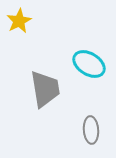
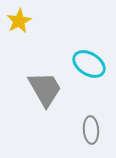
gray trapezoid: rotated 21 degrees counterclockwise
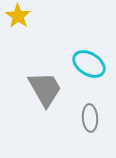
yellow star: moved 1 px left, 5 px up; rotated 10 degrees counterclockwise
gray ellipse: moved 1 px left, 12 px up
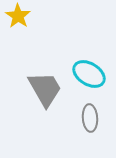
cyan ellipse: moved 10 px down
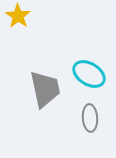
gray trapezoid: rotated 18 degrees clockwise
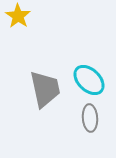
cyan ellipse: moved 6 px down; rotated 12 degrees clockwise
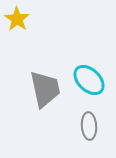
yellow star: moved 1 px left, 3 px down
gray ellipse: moved 1 px left, 8 px down
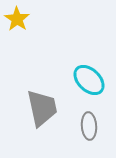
gray trapezoid: moved 3 px left, 19 px down
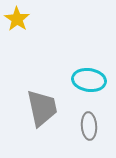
cyan ellipse: rotated 36 degrees counterclockwise
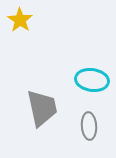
yellow star: moved 3 px right, 1 px down
cyan ellipse: moved 3 px right
